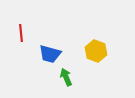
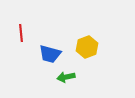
yellow hexagon: moved 9 px left, 4 px up; rotated 20 degrees clockwise
green arrow: rotated 78 degrees counterclockwise
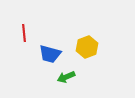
red line: moved 3 px right
green arrow: rotated 12 degrees counterclockwise
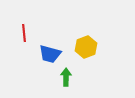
yellow hexagon: moved 1 px left
green arrow: rotated 114 degrees clockwise
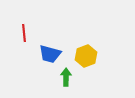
yellow hexagon: moved 9 px down
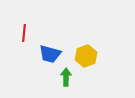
red line: rotated 12 degrees clockwise
